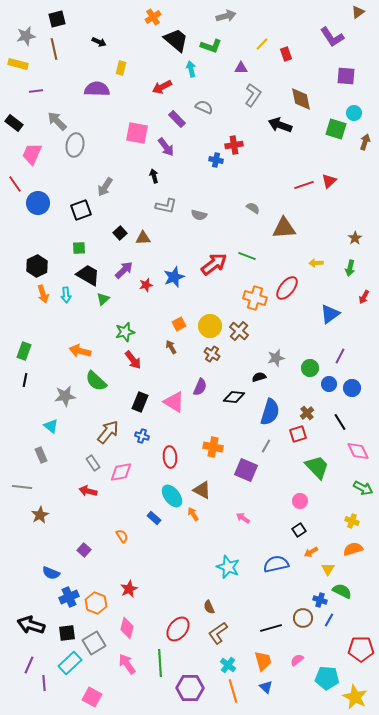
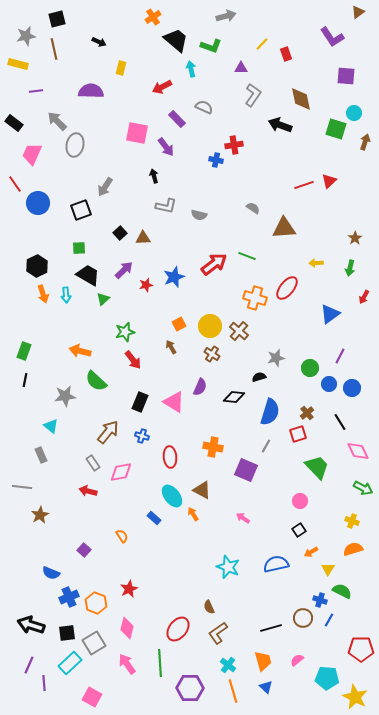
purple semicircle at (97, 89): moved 6 px left, 2 px down
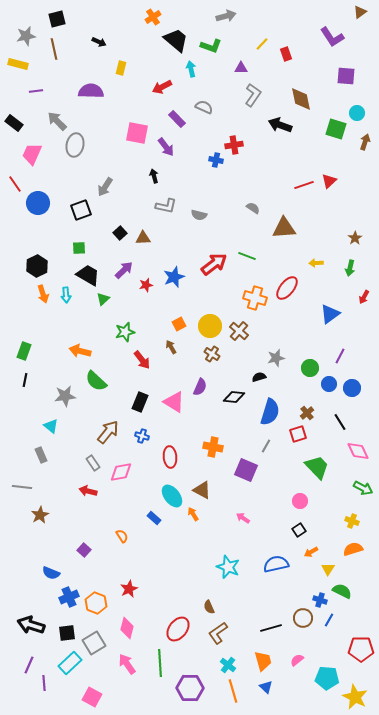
brown triangle at (358, 12): moved 2 px right
cyan circle at (354, 113): moved 3 px right
red arrow at (133, 360): moved 9 px right
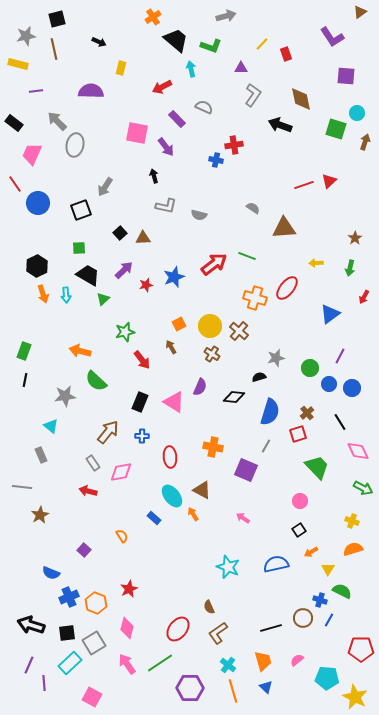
blue cross at (142, 436): rotated 16 degrees counterclockwise
green line at (160, 663): rotated 60 degrees clockwise
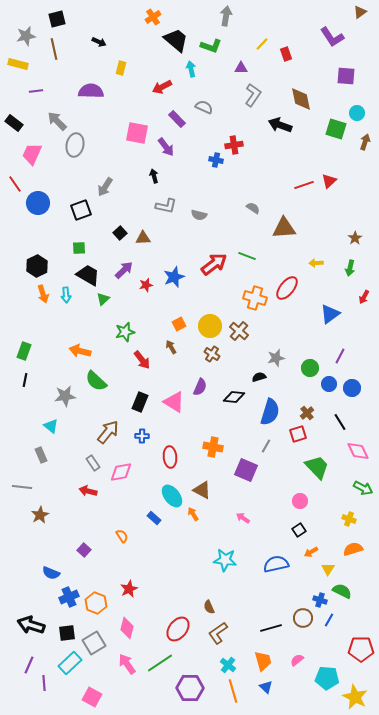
gray arrow at (226, 16): rotated 66 degrees counterclockwise
yellow cross at (352, 521): moved 3 px left, 2 px up
cyan star at (228, 567): moved 3 px left, 7 px up; rotated 15 degrees counterclockwise
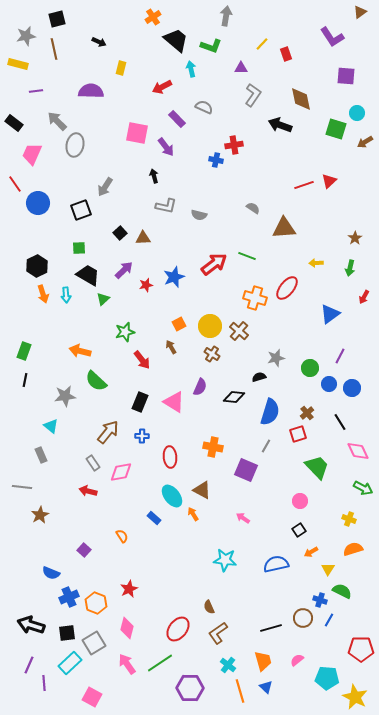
brown arrow at (365, 142): rotated 140 degrees counterclockwise
orange line at (233, 691): moved 7 px right
